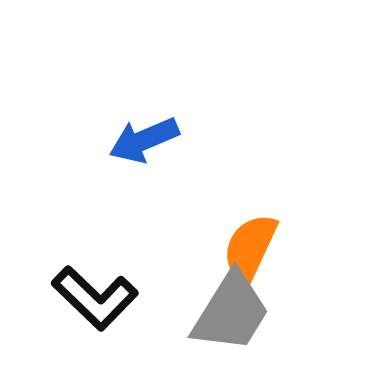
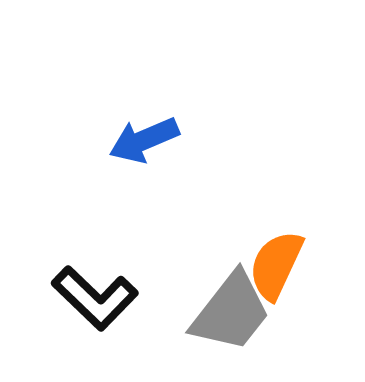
orange semicircle: moved 26 px right, 17 px down
gray trapezoid: rotated 6 degrees clockwise
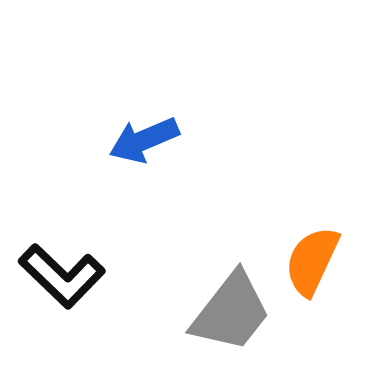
orange semicircle: moved 36 px right, 4 px up
black L-shape: moved 33 px left, 22 px up
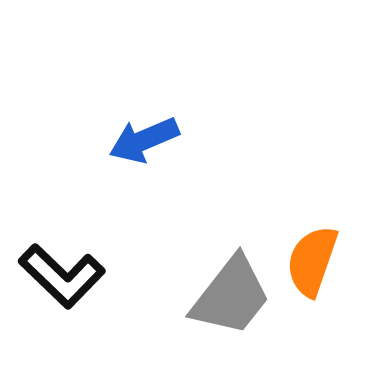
orange semicircle: rotated 6 degrees counterclockwise
gray trapezoid: moved 16 px up
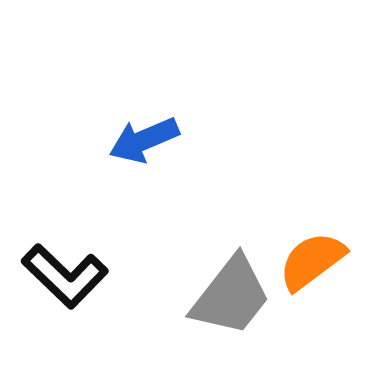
orange semicircle: rotated 34 degrees clockwise
black L-shape: moved 3 px right
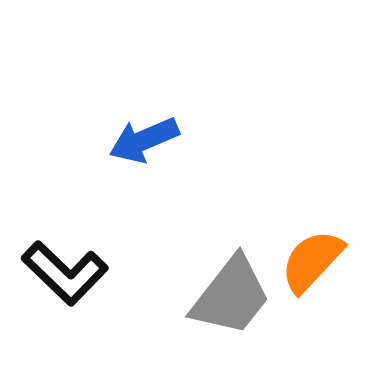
orange semicircle: rotated 10 degrees counterclockwise
black L-shape: moved 3 px up
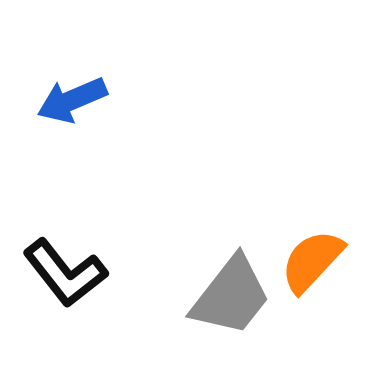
blue arrow: moved 72 px left, 40 px up
black L-shape: rotated 8 degrees clockwise
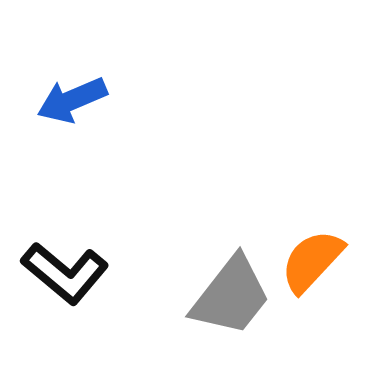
black L-shape: rotated 12 degrees counterclockwise
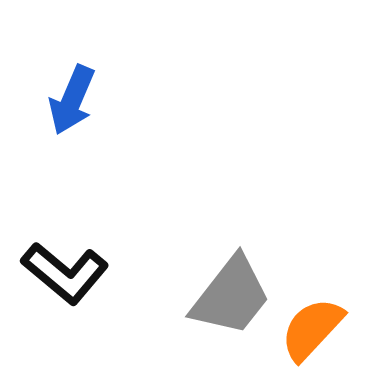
blue arrow: rotated 44 degrees counterclockwise
orange semicircle: moved 68 px down
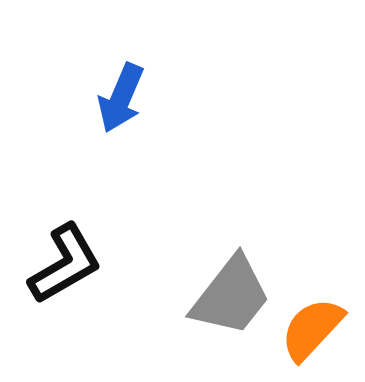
blue arrow: moved 49 px right, 2 px up
black L-shape: moved 9 px up; rotated 70 degrees counterclockwise
